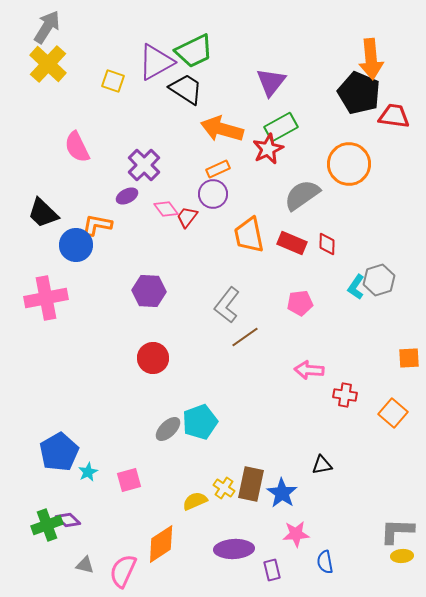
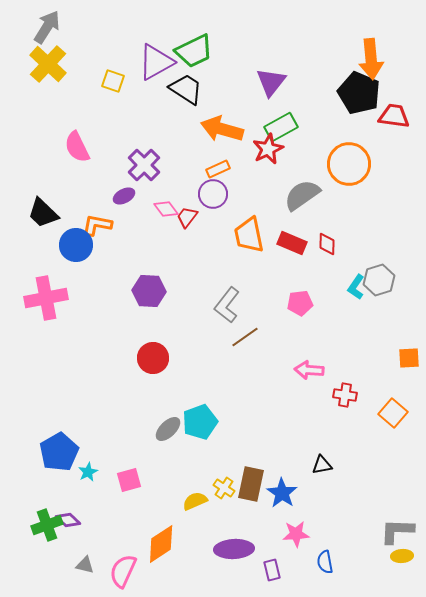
purple ellipse at (127, 196): moved 3 px left
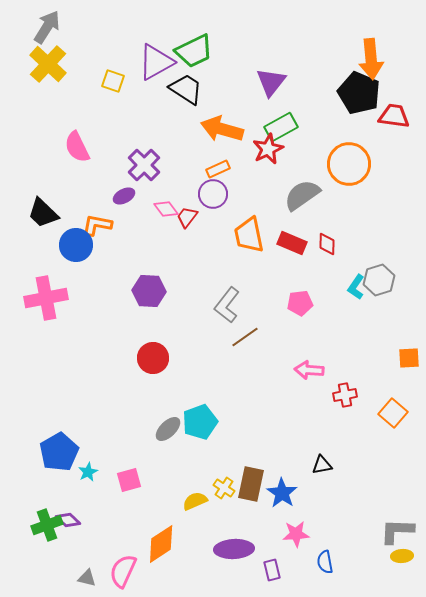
red cross at (345, 395): rotated 20 degrees counterclockwise
gray triangle at (85, 565): moved 2 px right, 13 px down
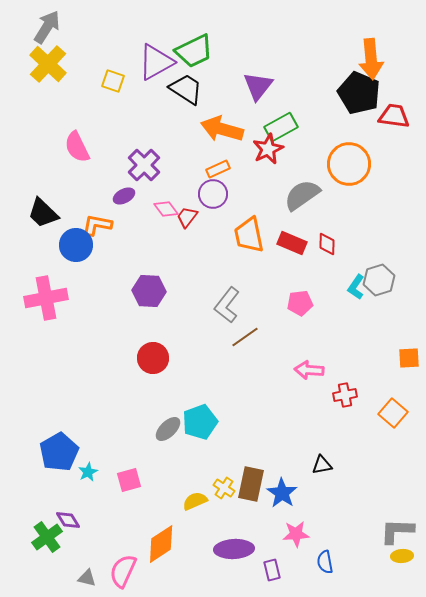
purple triangle at (271, 82): moved 13 px left, 4 px down
purple diamond at (68, 520): rotated 15 degrees clockwise
green cross at (47, 525): moved 12 px down; rotated 16 degrees counterclockwise
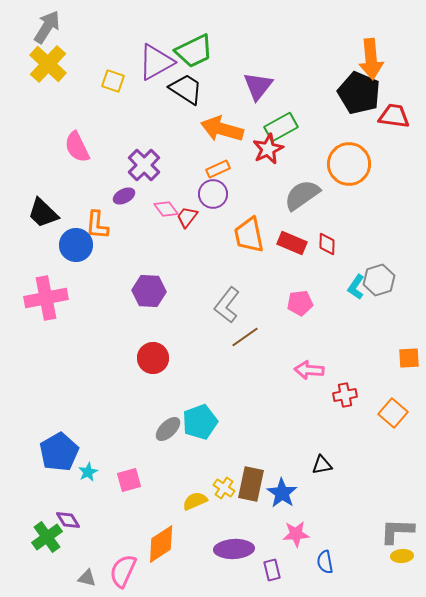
orange L-shape at (97, 225): rotated 96 degrees counterclockwise
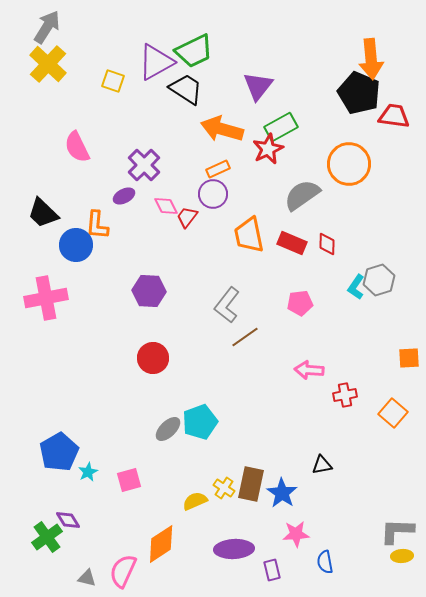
pink diamond at (166, 209): moved 3 px up; rotated 10 degrees clockwise
